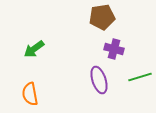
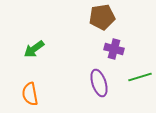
purple ellipse: moved 3 px down
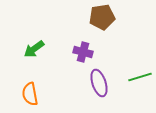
purple cross: moved 31 px left, 3 px down
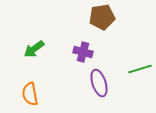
green line: moved 8 px up
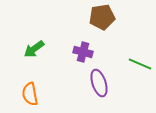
green line: moved 5 px up; rotated 40 degrees clockwise
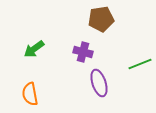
brown pentagon: moved 1 px left, 2 px down
green line: rotated 45 degrees counterclockwise
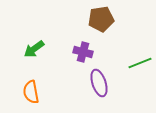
green line: moved 1 px up
orange semicircle: moved 1 px right, 2 px up
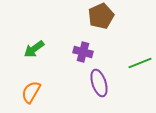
brown pentagon: moved 3 px up; rotated 15 degrees counterclockwise
orange semicircle: rotated 40 degrees clockwise
